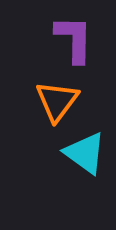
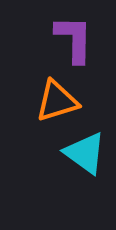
orange triangle: rotated 36 degrees clockwise
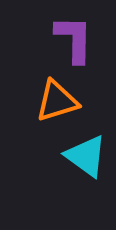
cyan triangle: moved 1 px right, 3 px down
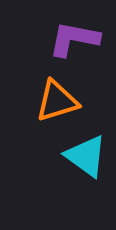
purple L-shape: rotated 80 degrees counterclockwise
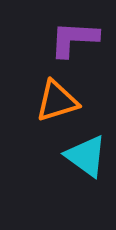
purple L-shape: rotated 8 degrees counterclockwise
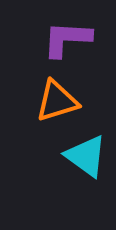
purple L-shape: moved 7 px left
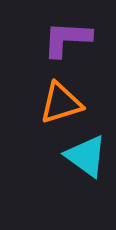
orange triangle: moved 4 px right, 2 px down
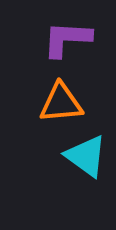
orange triangle: rotated 12 degrees clockwise
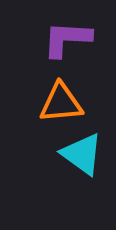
cyan triangle: moved 4 px left, 2 px up
